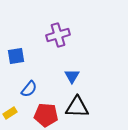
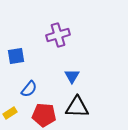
red pentagon: moved 2 px left
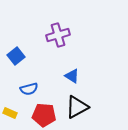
blue square: rotated 30 degrees counterclockwise
blue triangle: rotated 28 degrees counterclockwise
blue semicircle: rotated 36 degrees clockwise
black triangle: rotated 30 degrees counterclockwise
yellow rectangle: rotated 56 degrees clockwise
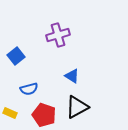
red pentagon: rotated 15 degrees clockwise
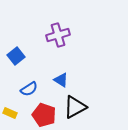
blue triangle: moved 11 px left, 4 px down
blue semicircle: rotated 18 degrees counterclockwise
black triangle: moved 2 px left
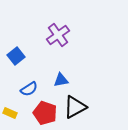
purple cross: rotated 20 degrees counterclockwise
blue triangle: rotated 42 degrees counterclockwise
red pentagon: moved 1 px right, 2 px up
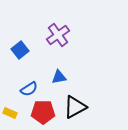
blue square: moved 4 px right, 6 px up
blue triangle: moved 2 px left, 3 px up
red pentagon: moved 2 px left, 1 px up; rotated 20 degrees counterclockwise
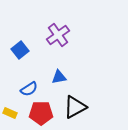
red pentagon: moved 2 px left, 1 px down
